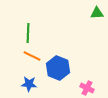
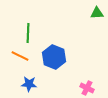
orange line: moved 12 px left
blue hexagon: moved 4 px left, 11 px up
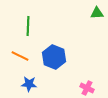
green line: moved 7 px up
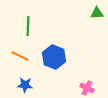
blue star: moved 4 px left, 1 px down
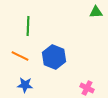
green triangle: moved 1 px left, 1 px up
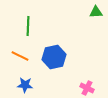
blue hexagon: rotated 25 degrees clockwise
